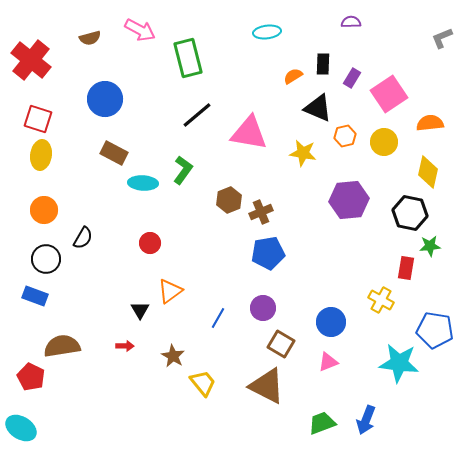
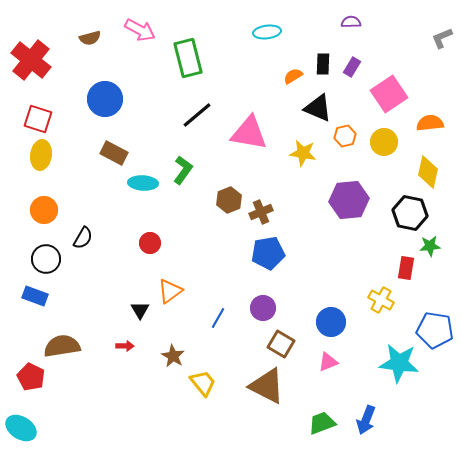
purple rectangle at (352, 78): moved 11 px up
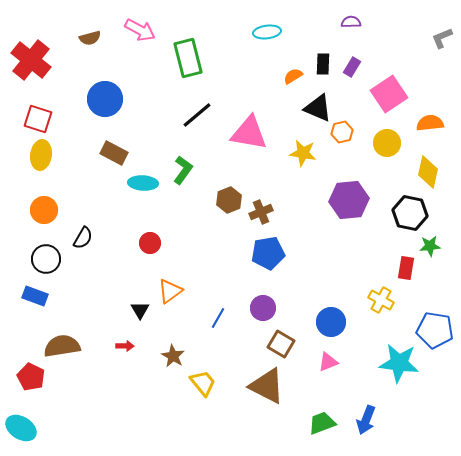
orange hexagon at (345, 136): moved 3 px left, 4 px up
yellow circle at (384, 142): moved 3 px right, 1 px down
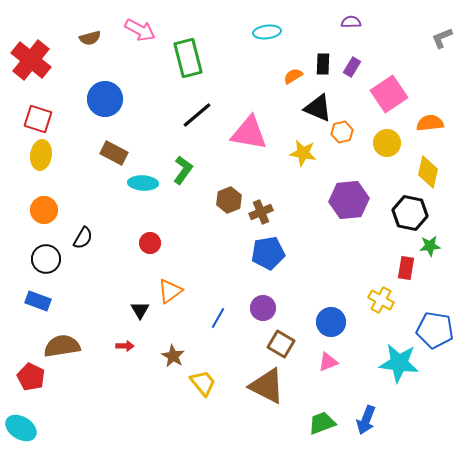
blue rectangle at (35, 296): moved 3 px right, 5 px down
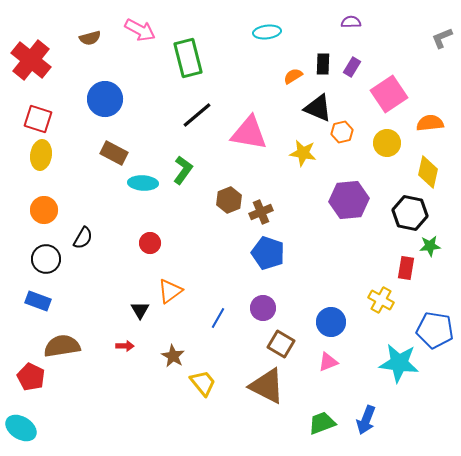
blue pentagon at (268, 253): rotated 28 degrees clockwise
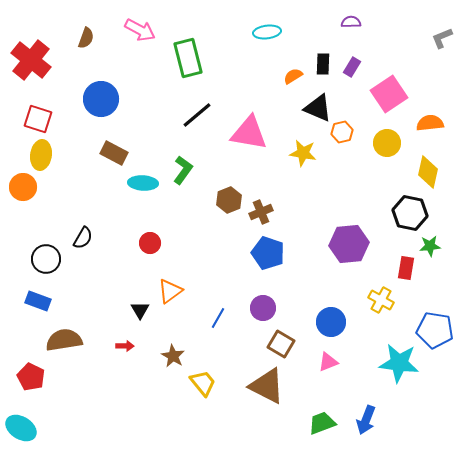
brown semicircle at (90, 38): moved 4 px left; rotated 55 degrees counterclockwise
blue circle at (105, 99): moved 4 px left
purple hexagon at (349, 200): moved 44 px down
orange circle at (44, 210): moved 21 px left, 23 px up
brown semicircle at (62, 346): moved 2 px right, 6 px up
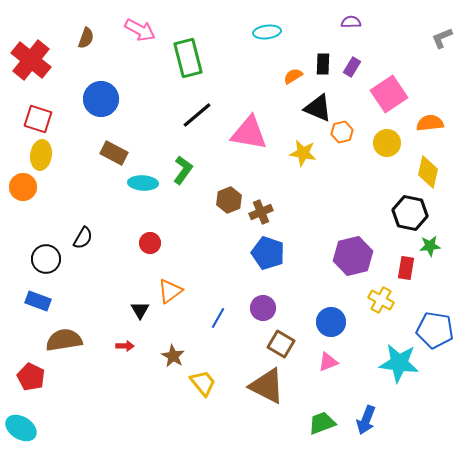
purple hexagon at (349, 244): moved 4 px right, 12 px down; rotated 9 degrees counterclockwise
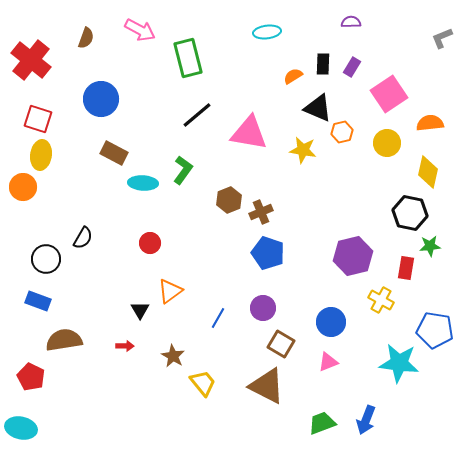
yellow star at (303, 153): moved 3 px up
cyan ellipse at (21, 428): rotated 20 degrees counterclockwise
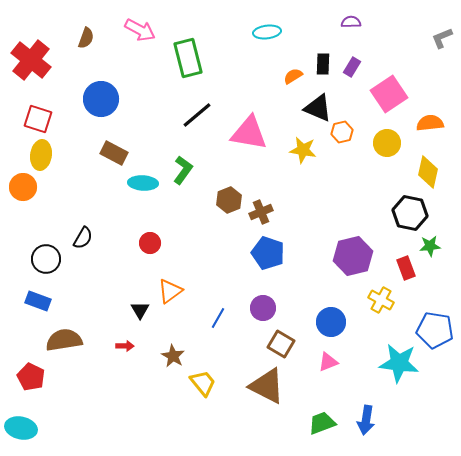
red rectangle at (406, 268): rotated 30 degrees counterclockwise
blue arrow at (366, 420): rotated 12 degrees counterclockwise
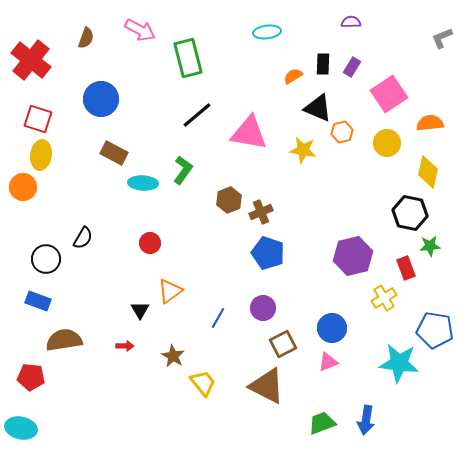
yellow cross at (381, 300): moved 3 px right, 2 px up; rotated 30 degrees clockwise
blue circle at (331, 322): moved 1 px right, 6 px down
brown square at (281, 344): moved 2 px right; rotated 32 degrees clockwise
red pentagon at (31, 377): rotated 20 degrees counterclockwise
